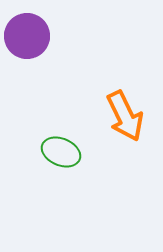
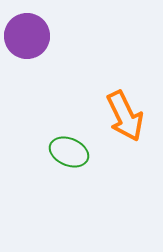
green ellipse: moved 8 px right
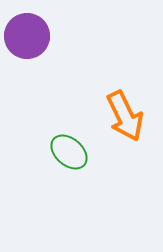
green ellipse: rotated 18 degrees clockwise
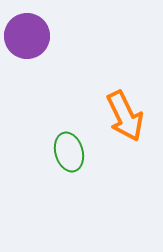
green ellipse: rotated 33 degrees clockwise
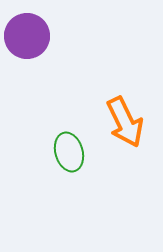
orange arrow: moved 6 px down
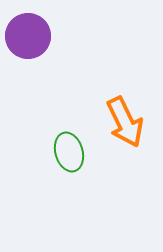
purple circle: moved 1 px right
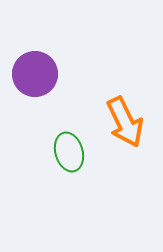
purple circle: moved 7 px right, 38 px down
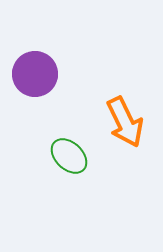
green ellipse: moved 4 px down; rotated 30 degrees counterclockwise
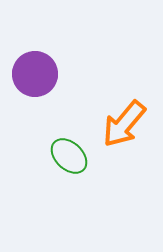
orange arrow: moved 1 px left, 2 px down; rotated 66 degrees clockwise
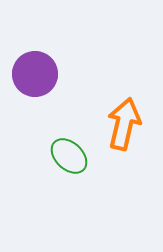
orange arrow: rotated 153 degrees clockwise
